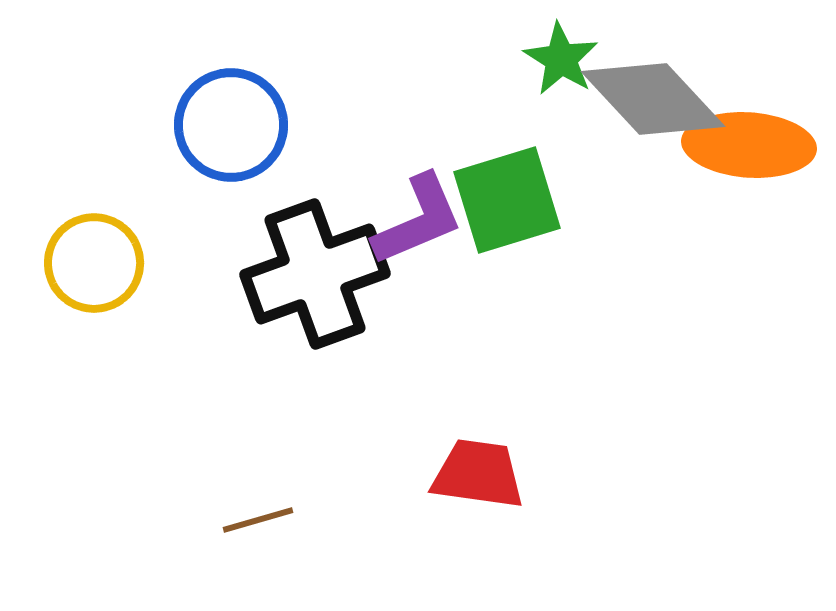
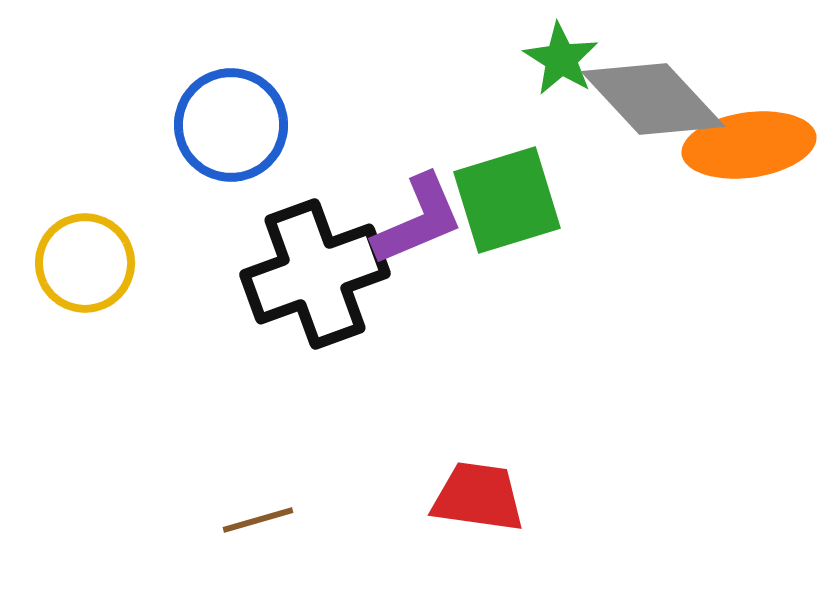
orange ellipse: rotated 12 degrees counterclockwise
yellow circle: moved 9 px left
red trapezoid: moved 23 px down
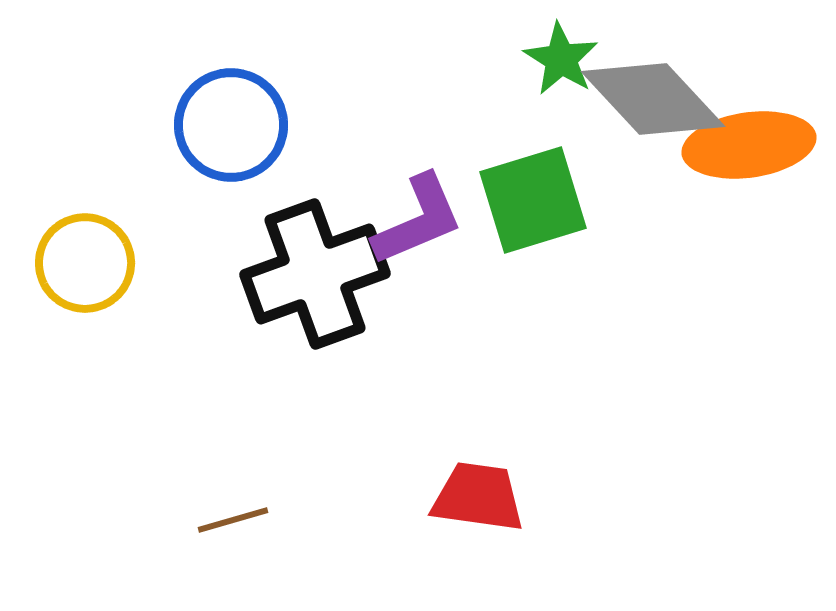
green square: moved 26 px right
brown line: moved 25 px left
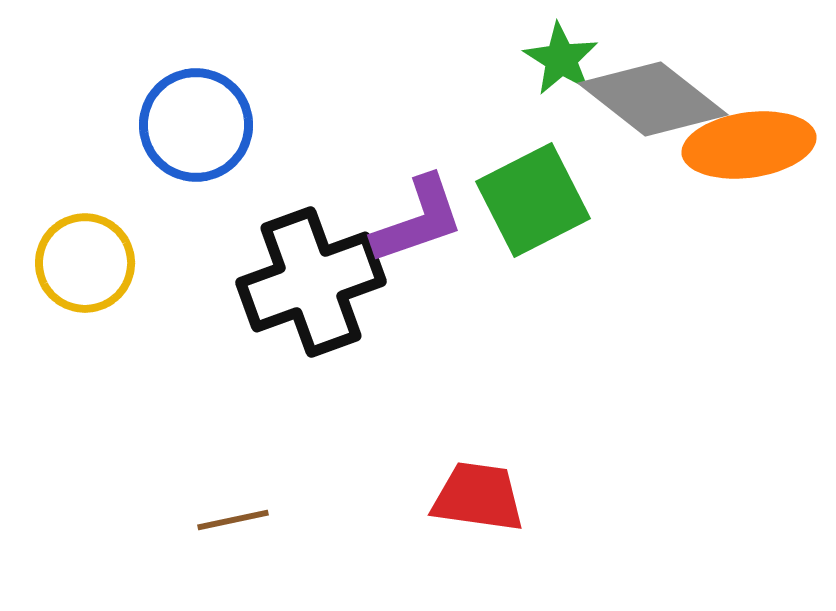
gray diamond: rotated 9 degrees counterclockwise
blue circle: moved 35 px left
green square: rotated 10 degrees counterclockwise
purple L-shape: rotated 4 degrees clockwise
black cross: moved 4 px left, 8 px down
brown line: rotated 4 degrees clockwise
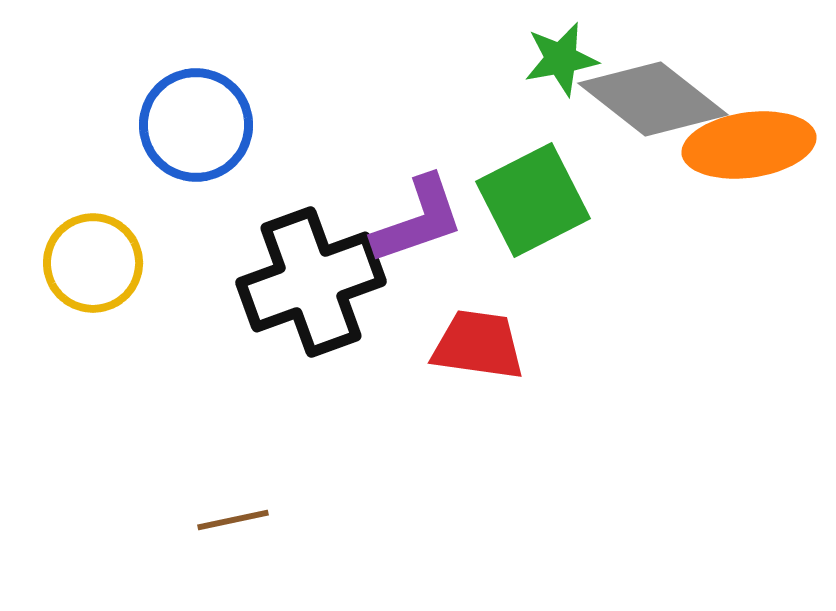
green star: rotated 30 degrees clockwise
yellow circle: moved 8 px right
red trapezoid: moved 152 px up
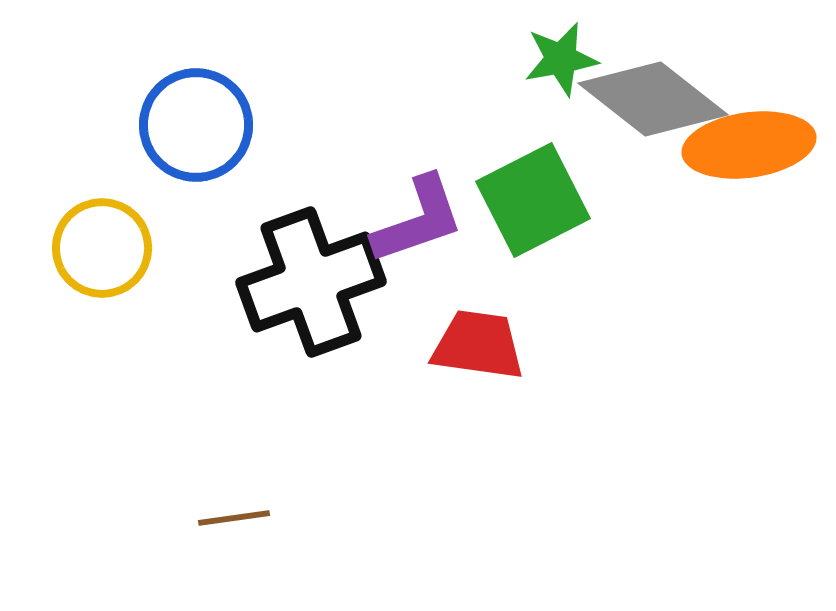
yellow circle: moved 9 px right, 15 px up
brown line: moved 1 px right, 2 px up; rotated 4 degrees clockwise
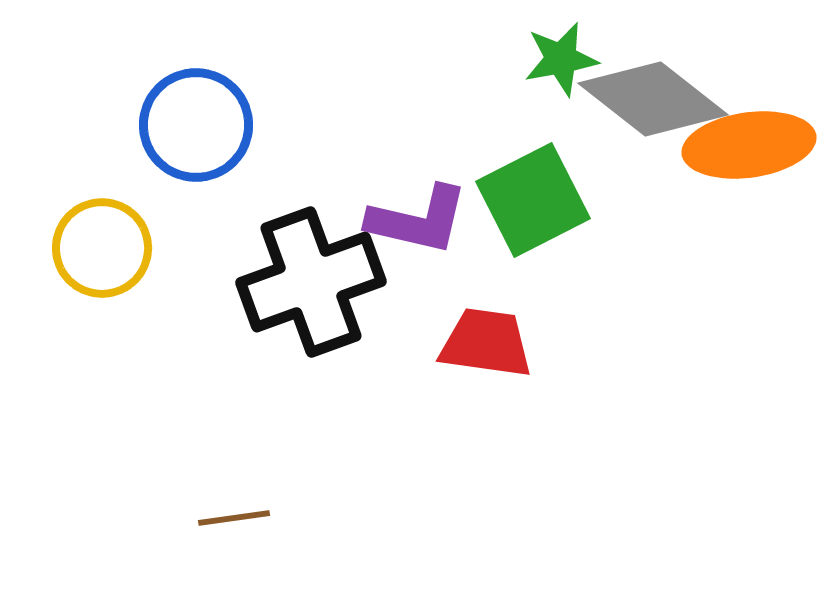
purple L-shape: rotated 32 degrees clockwise
red trapezoid: moved 8 px right, 2 px up
